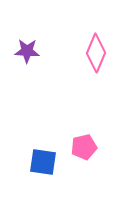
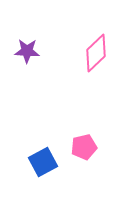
pink diamond: rotated 24 degrees clockwise
blue square: rotated 36 degrees counterclockwise
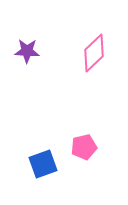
pink diamond: moved 2 px left
blue square: moved 2 px down; rotated 8 degrees clockwise
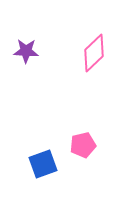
purple star: moved 1 px left
pink pentagon: moved 1 px left, 2 px up
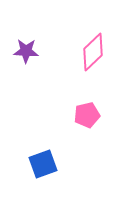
pink diamond: moved 1 px left, 1 px up
pink pentagon: moved 4 px right, 30 px up
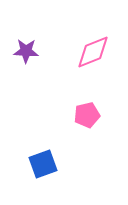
pink diamond: rotated 21 degrees clockwise
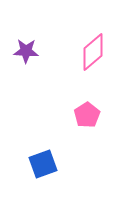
pink diamond: rotated 18 degrees counterclockwise
pink pentagon: rotated 20 degrees counterclockwise
